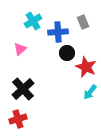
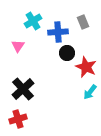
pink triangle: moved 2 px left, 3 px up; rotated 16 degrees counterclockwise
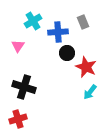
black cross: moved 1 px right, 2 px up; rotated 30 degrees counterclockwise
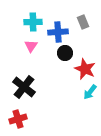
cyan cross: moved 1 px down; rotated 30 degrees clockwise
pink triangle: moved 13 px right
black circle: moved 2 px left
red star: moved 1 px left, 2 px down
black cross: rotated 20 degrees clockwise
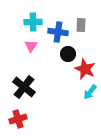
gray rectangle: moved 2 px left, 3 px down; rotated 24 degrees clockwise
blue cross: rotated 12 degrees clockwise
black circle: moved 3 px right, 1 px down
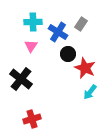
gray rectangle: moved 1 px up; rotated 32 degrees clockwise
blue cross: rotated 24 degrees clockwise
red star: moved 1 px up
black cross: moved 3 px left, 8 px up
red cross: moved 14 px right
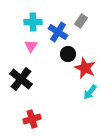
gray rectangle: moved 3 px up
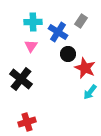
red cross: moved 5 px left, 3 px down
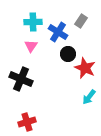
black cross: rotated 15 degrees counterclockwise
cyan arrow: moved 1 px left, 5 px down
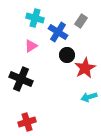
cyan cross: moved 2 px right, 4 px up; rotated 18 degrees clockwise
pink triangle: rotated 24 degrees clockwise
black circle: moved 1 px left, 1 px down
red star: rotated 20 degrees clockwise
cyan arrow: rotated 35 degrees clockwise
